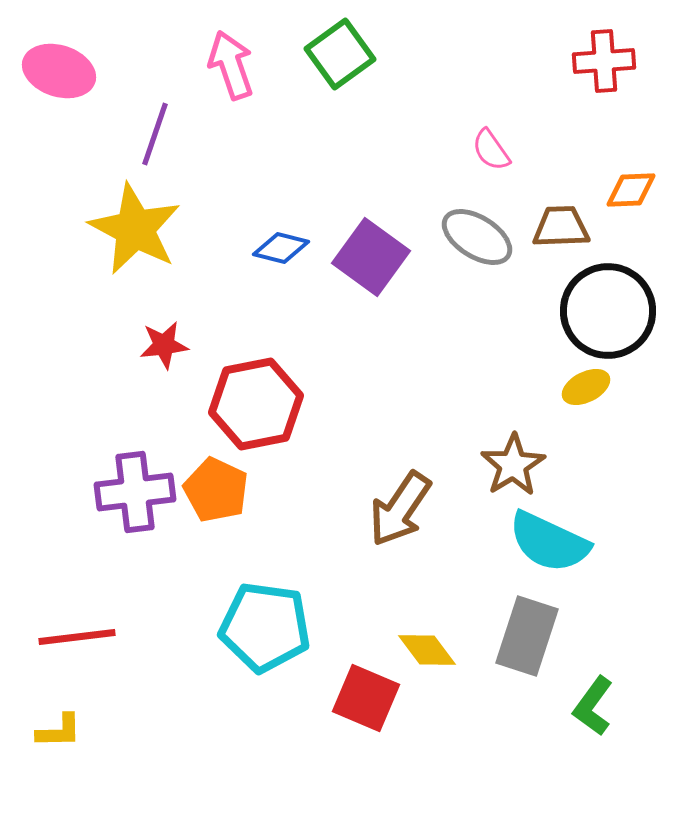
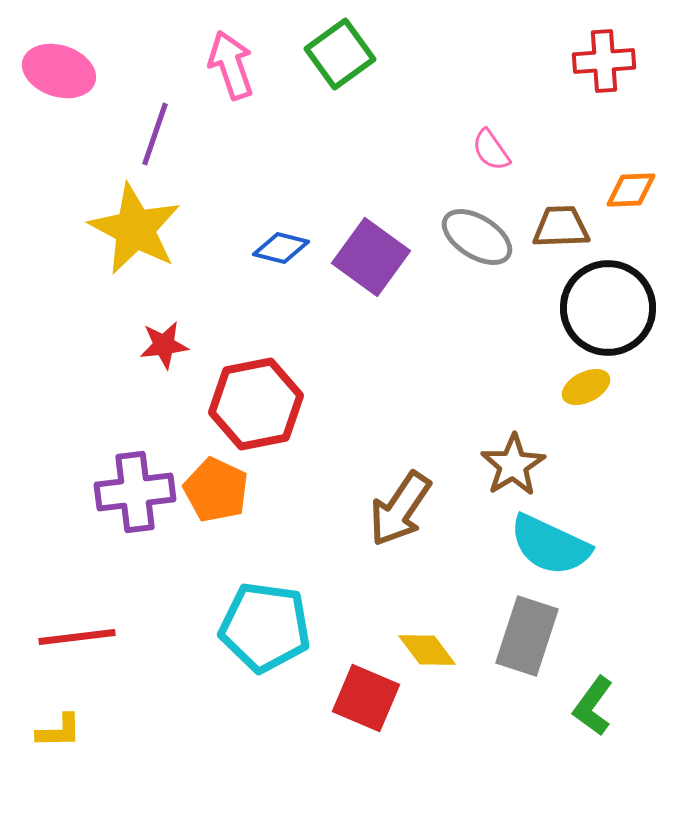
black circle: moved 3 px up
cyan semicircle: moved 1 px right, 3 px down
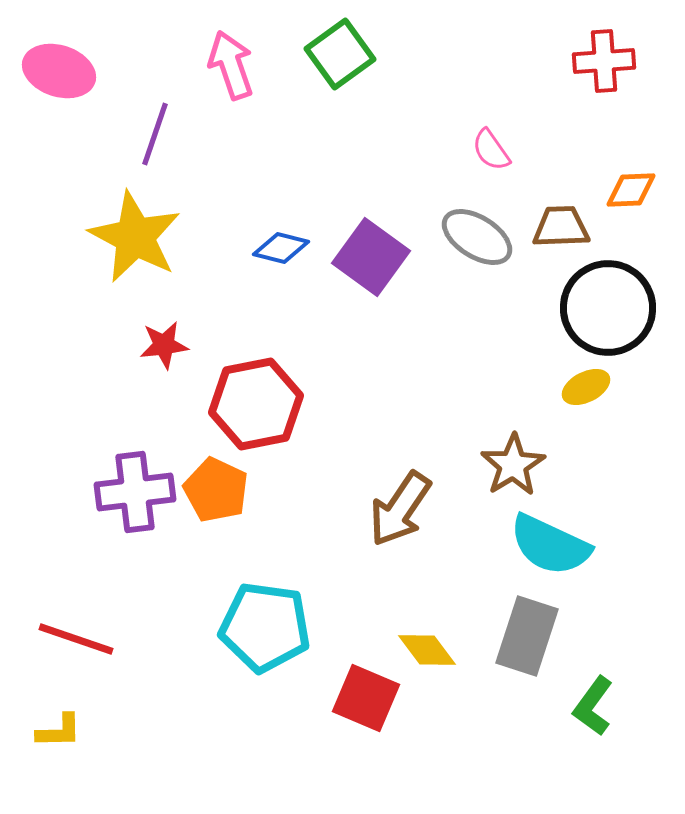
yellow star: moved 8 px down
red line: moved 1 px left, 2 px down; rotated 26 degrees clockwise
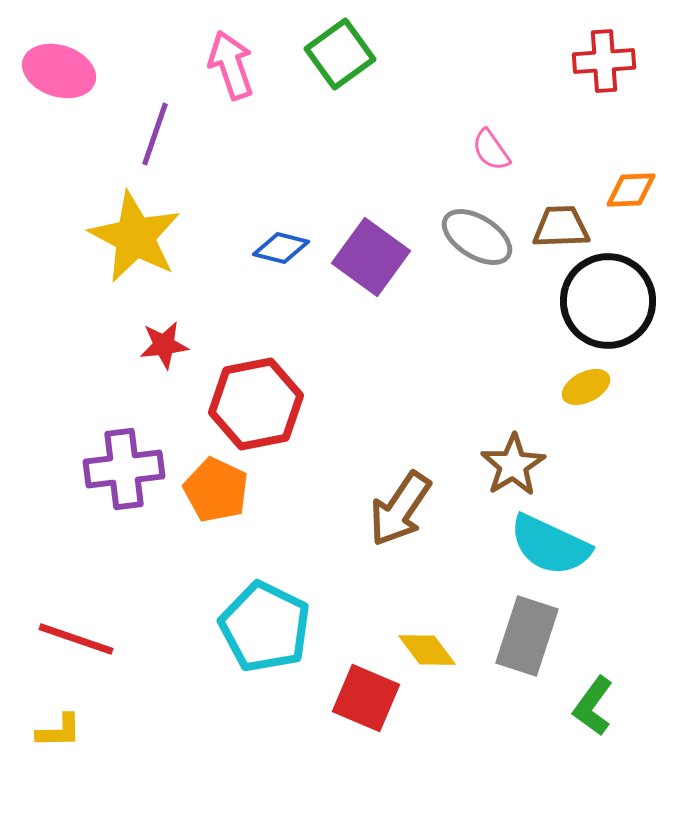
black circle: moved 7 px up
purple cross: moved 11 px left, 23 px up
cyan pentagon: rotated 18 degrees clockwise
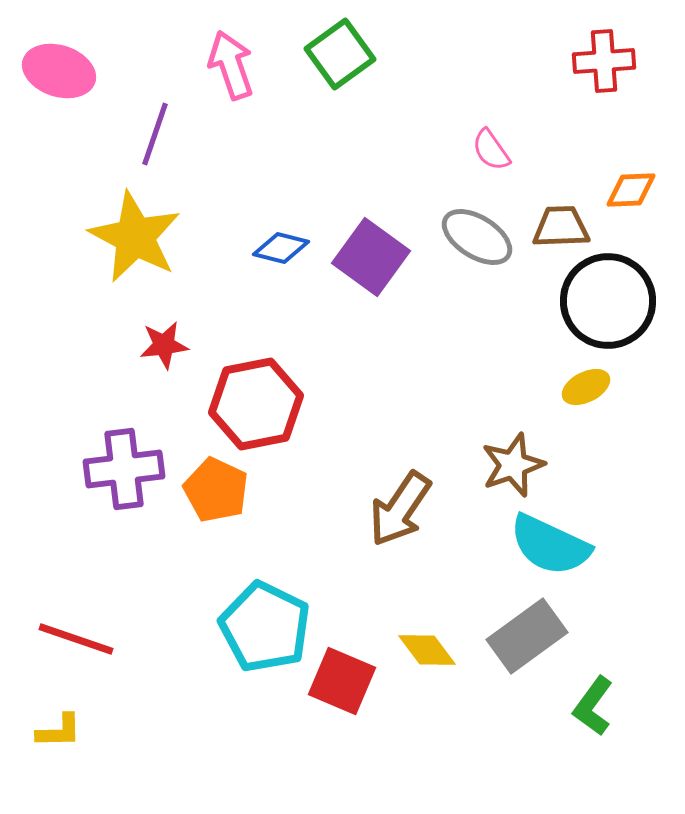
brown star: rotated 12 degrees clockwise
gray rectangle: rotated 36 degrees clockwise
red square: moved 24 px left, 17 px up
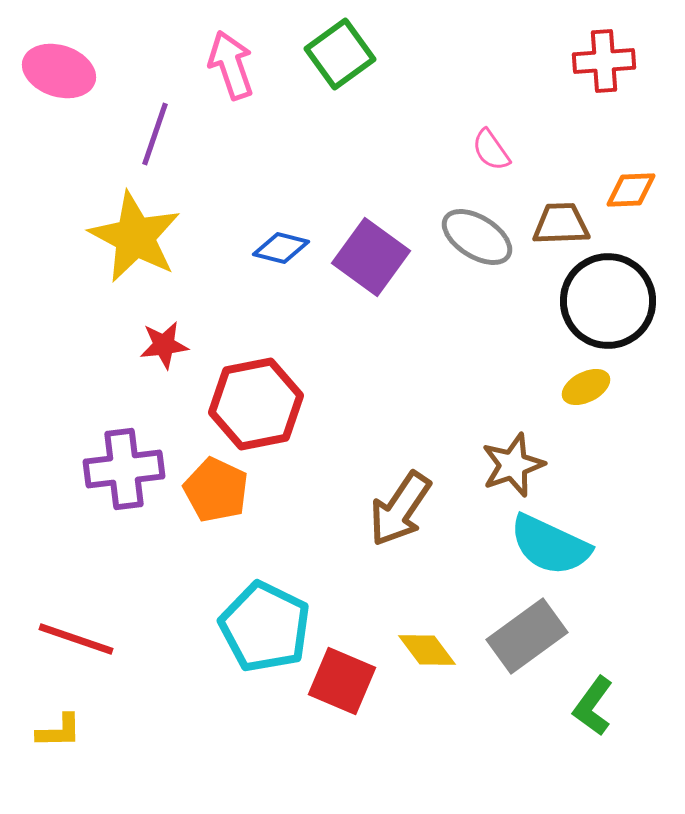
brown trapezoid: moved 3 px up
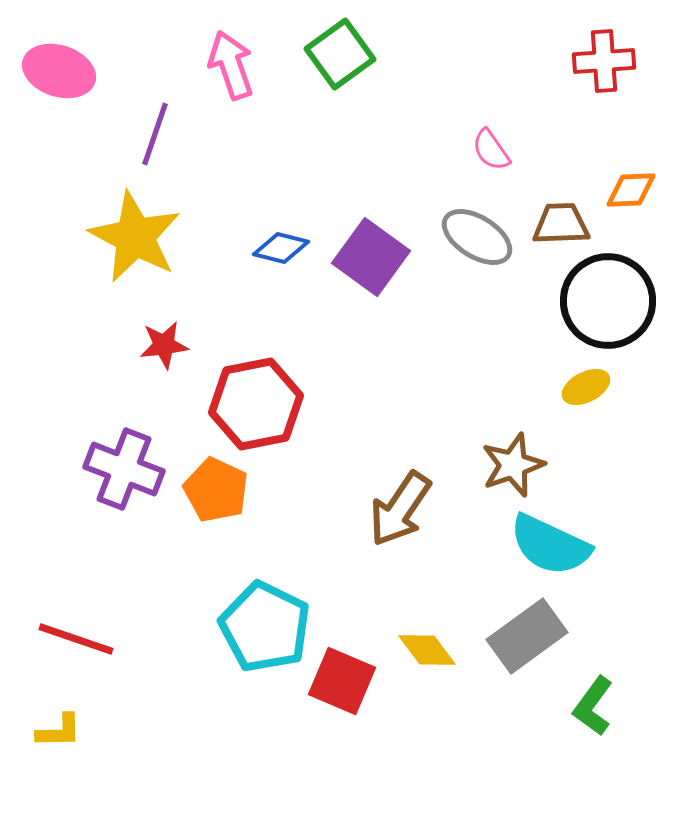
purple cross: rotated 28 degrees clockwise
